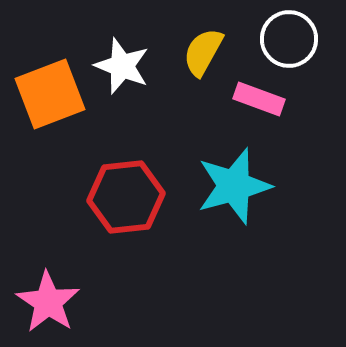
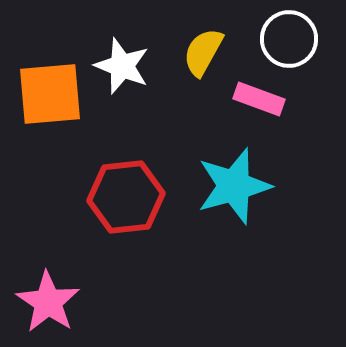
orange square: rotated 16 degrees clockwise
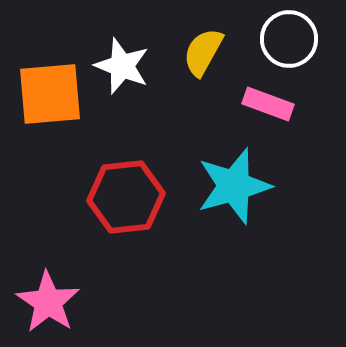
pink rectangle: moved 9 px right, 5 px down
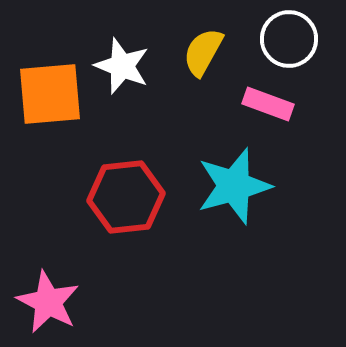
pink star: rotated 6 degrees counterclockwise
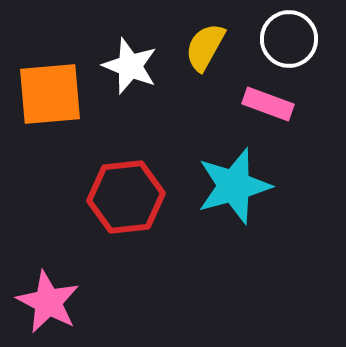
yellow semicircle: moved 2 px right, 5 px up
white star: moved 8 px right
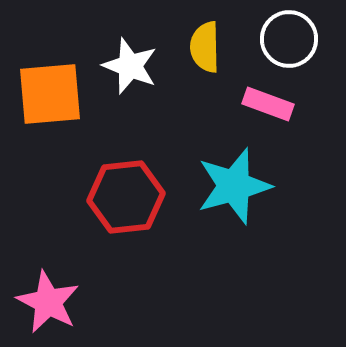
yellow semicircle: rotated 30 degrees counterclockwise
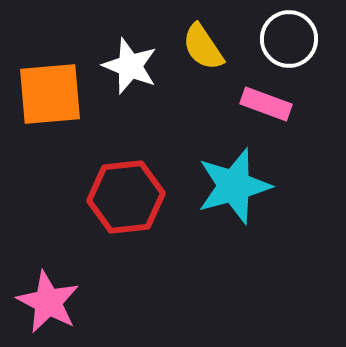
yellow semicircle: moved 2 px left; rotated 33 degrees counterclockwise
pink rectangle: moved 2 px left
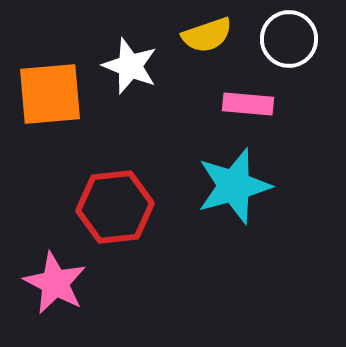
yellow semicircle: moved 4 px right, 12 px up; rotated 75 degrees counterclockwise
pink rectangle: moved 18 px left; rotated 15 degrees counterclockwise
red hexagon: moved 11 px left, 10 px down
pink star: moved 7 px right, 19 px up
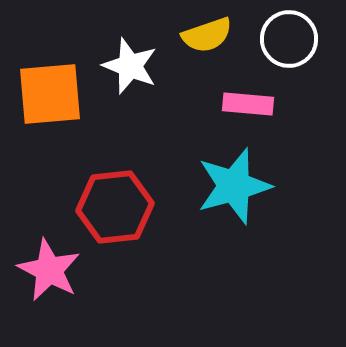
pink star: moved 6 px left, 13 px up
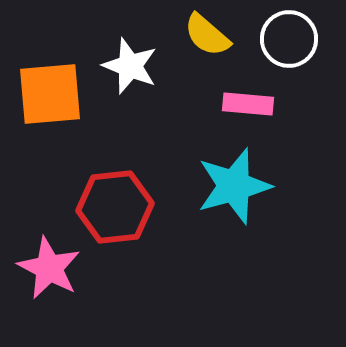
yellow semicircle: rotated 60 degrees clockwise
pink star: moved 2 px up
